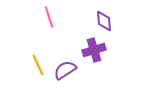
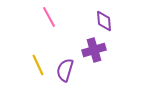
pink line: rotated 10 degrees counterclockwise
purple semicircle: rotated 40 degrees counterclockwise
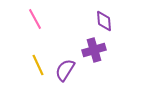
pink line: moved 14 px left, 2 px down
purple semicircle: rotated 15 degrees clockwise
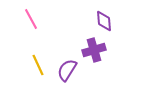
pink line: moved 4 px left
purple semicircle: moved 2 px right
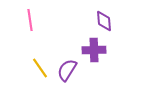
pink line: moved 1 px left, 1 px down; rotated 20 degrees clockwise
purple cross: rotated 15 degrees clockwise
yellow line: moved 2 px right, 3 px down; rotated 10 degrees counterclockwise
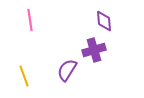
purple cross: rotated 15 degrees counterclockwise
yellow line: moved 16 px left, 8 px down; rotated 15 degrees clockwise
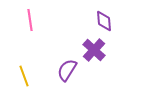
purple cross: rotated 30 degrees counterclockwise
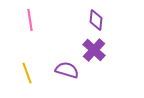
purple diamond: moved 8 px left, 1 px up; rotated 10 degrees clockwise
purple semicircle: rotated 75 degrees clockwise
yellow line: moved 3 px right, 3 px up
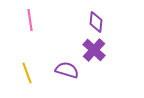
purple diamond: moved 2 px down
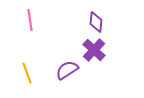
purple semicircle: rotated 50 degrees counterclockwise
